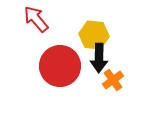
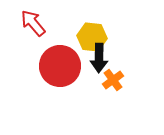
red arrow: moved 3 px left, 4 px down
yellow hexagon: moved 2 px left, 2 px down
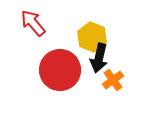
yellow hexagon: rotated 16 degrees clockwise
black arrow: rotated 12 degrees clockwise
red circle: moved 4 px down
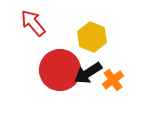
black arrow: moved 11 px left, 15 px down; rotated 44 degrees clockwise
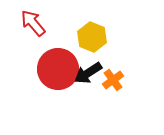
red circle: moved 2 px left, 1 px up
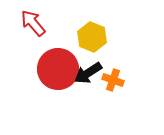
orange cross: rotated 35 degrees counterclockwise
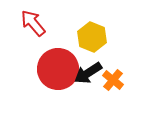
orange cross: rotated 20 degrees clockwise
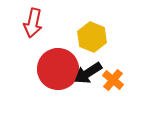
red arrow: rotated 128 degrees counterclockwise
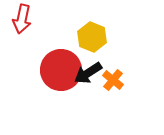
red arrow: moved 11 px left, 4 px up
red circle: moved 3 px right, 1 px down
